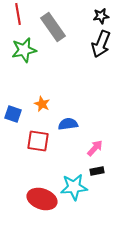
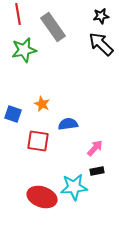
black arrow: rotated 112 degrees clockwise
red ellipse: moved 2 px up
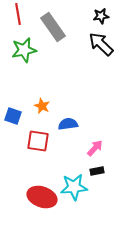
orange star: moved 2 px down
blue square: moved 2 px down
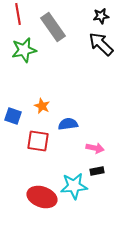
pink arrow: rotated 60 degrees clockwise
cyan star: moved 1 px up
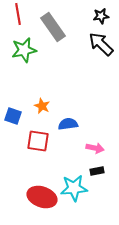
cyan star: moved 2 px down
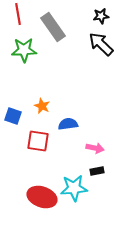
green star: rotated 10 degrees clockwise
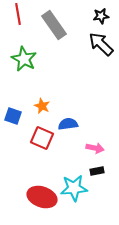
gray rectangle: moved 1 px right, 2 px up
green star: moved 9 px down; rotated 30 degrees clockwise
red square: moved 4 px right, 3 px up; rotated 15 degrees clockwise
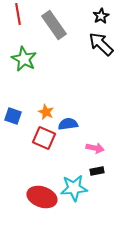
black star: rotated 21 degrees counterclockwise
orange star: moved 4 px right, 6 px down
red square: moved 2 px right
